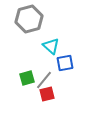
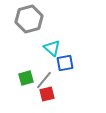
cyan triangle: moved 1 px right, 2 px down
green square: moved 1 px left
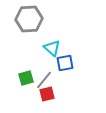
gray hexagon: rotated 12 degrees clockwise
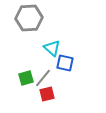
gray hexagon: moved 1 px up
blue square: rotated 24 degrees clockwise
gray line: moved 1 px left, 2 px up
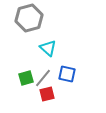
gray hexagon: rotated 12 degrees counterclockwise
cyan triangle: moved 4 px left
blue square: moved 2 px right, 11 px down
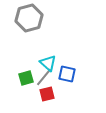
cyan triangle: moved 15 px down
gray line: moved 1 px right, 1 px up
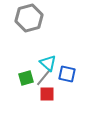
red square: rotated 14 degrees clockwise
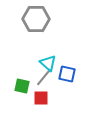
gray hexagon: moved 7 px right, 1 px down; rotated 16 degrees clockwise
green square: moved 4 px left, 8 px down; rotated 28 degrees clockwise
red square: moved 6 px left, 4 px down
